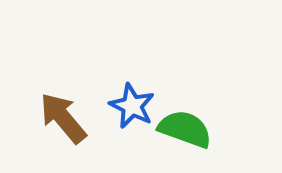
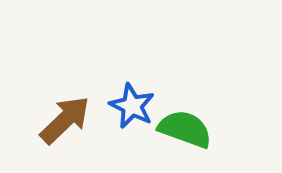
brown arrow: moved 2 px right, 2 px down; rotated 86 degrees clockwise
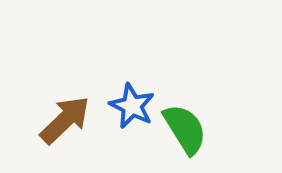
green semicircle: rotated 38 degrees clockwise
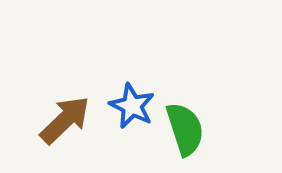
green semicircle: rotated 14 degrees clockwise
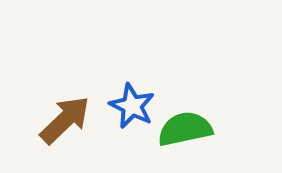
green semicircle: rotated 84 degrees counterclockwise
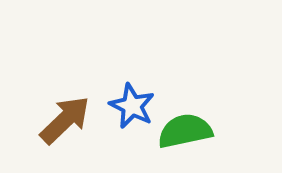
green semicircle: moved 2 px down
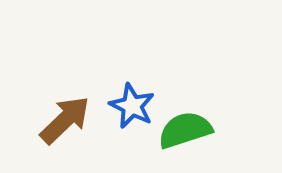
green semicircle: moved 1 px up; rotated 6 degrees counterclockwise
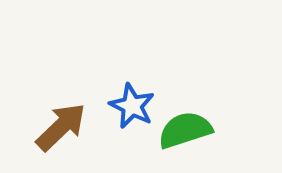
brown arrow: moved 4 px left, 7 px down
